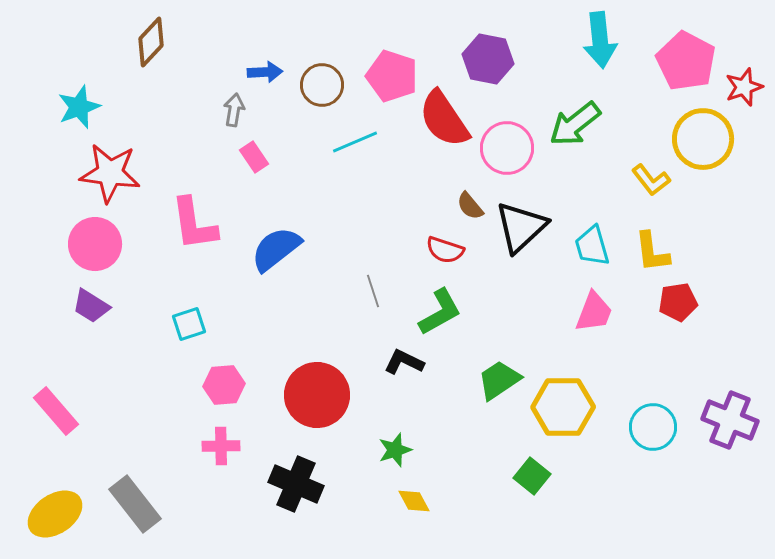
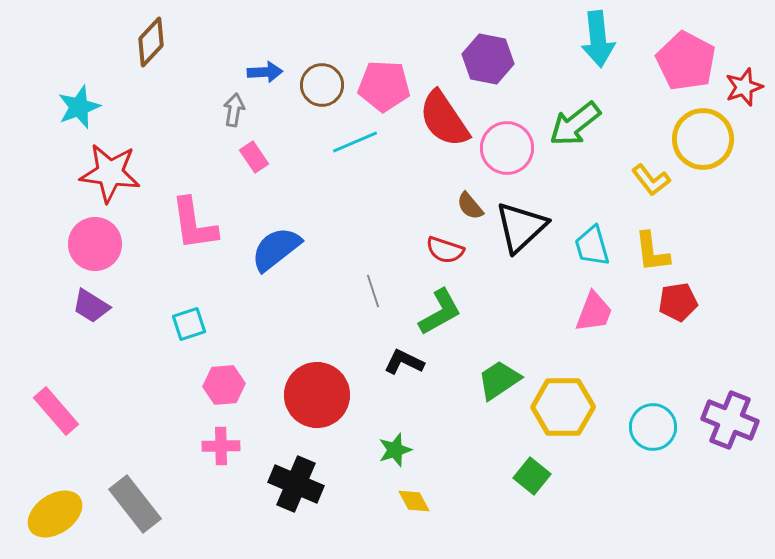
cyan arrow at (600, 40): moved 2 px left, 1 px up
pink pentagon at (392, 76): moved 8 px left, 10 px down; rotated 15 degrees counterclockwise
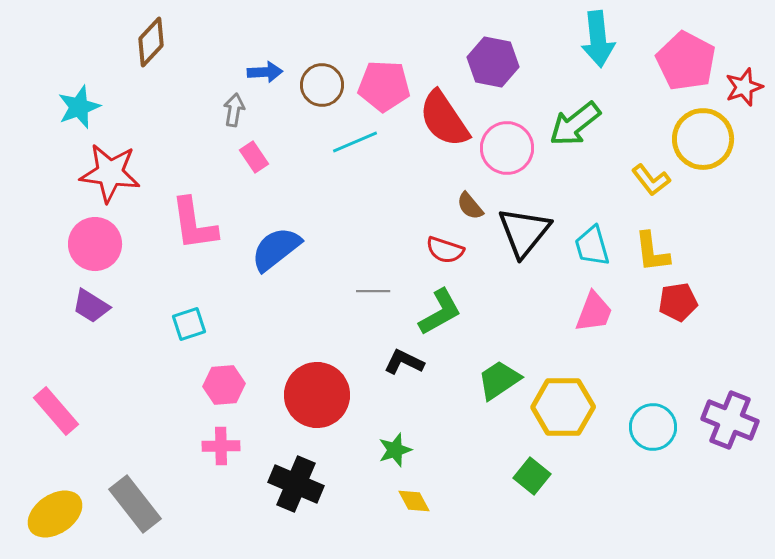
purple hexagon at (488, 59): moved 5 px right, 3 px down
black triangle at (521, 227): moved 3 px right, 5 px down; rotated 8 degrees counterclockwise
gray line at (373, 291): rotated 72 degrees counterclockwise
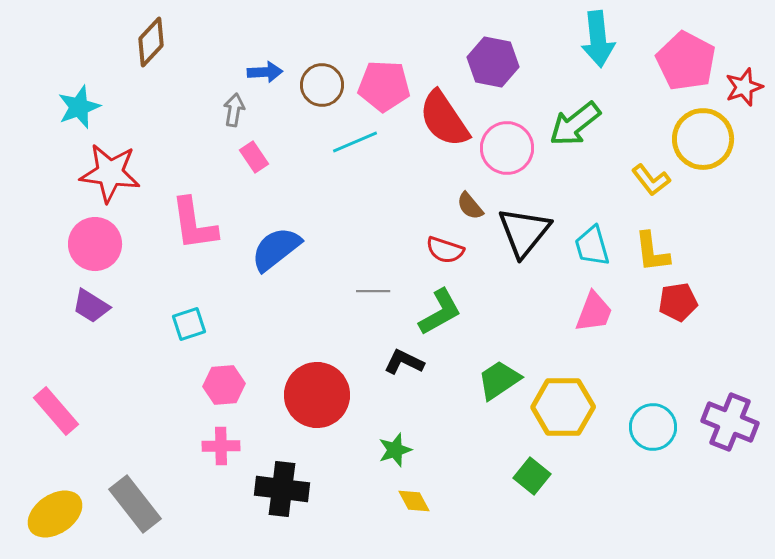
purple cross at (730, 420): moved 2 px down
black cross at (296, 484): moved 14 px left, 5 px down; rotated 16 degrees counterclockwise
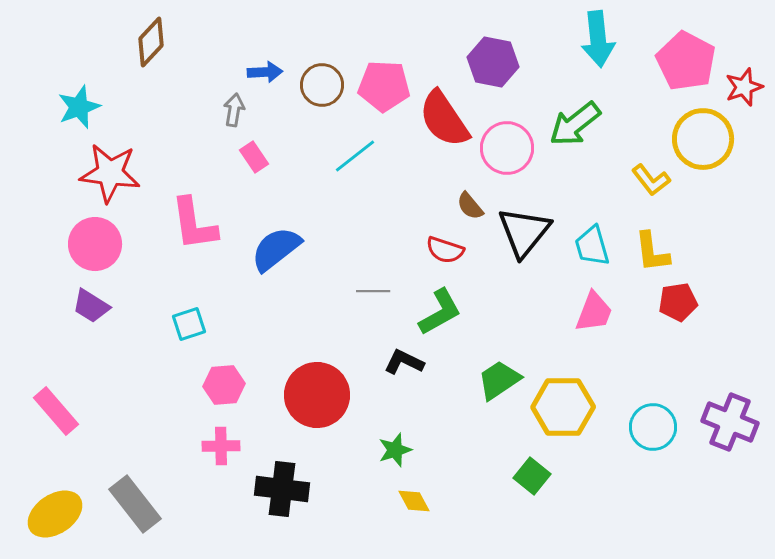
cyan line at (355, 142): moved 14 px down; rotated 15 degrees counterclockwise
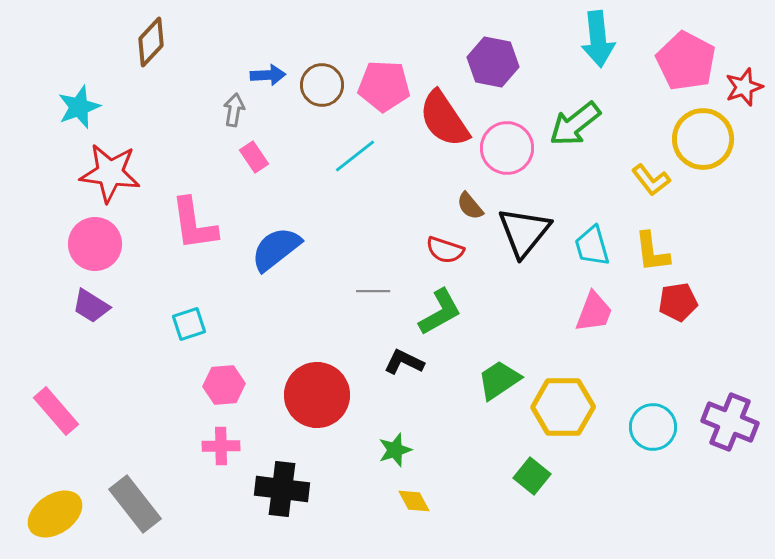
blue arrow at (265, 72): moved 3 px right, 3 px down
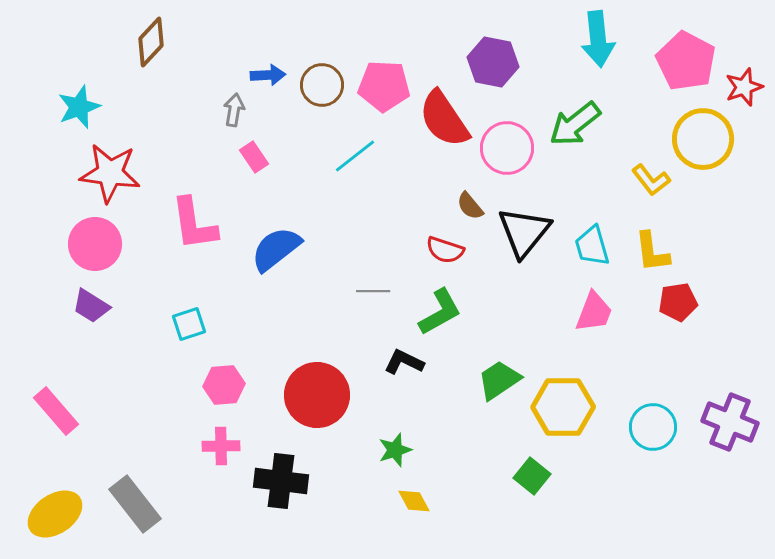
black cross at (282, 489): moved 1 px left, 8 px up
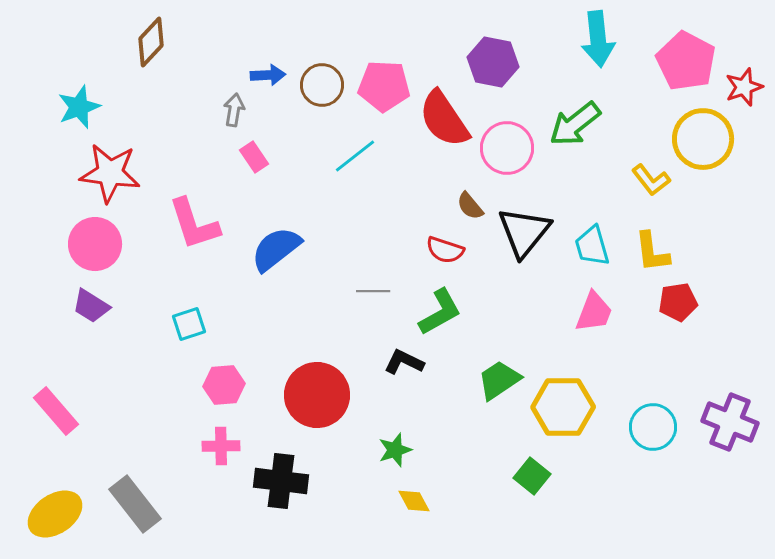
pink L-shape at (194, 224): rotated 10 degrees counterclockwise
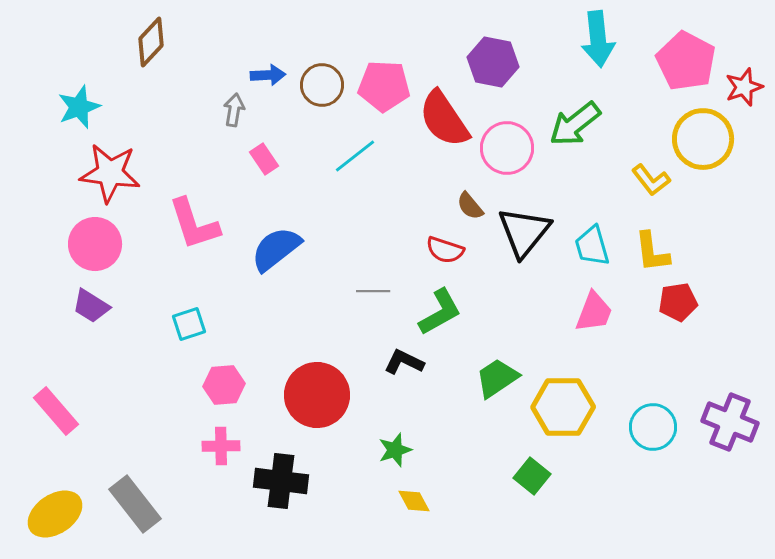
pink rectangle at (254, 157): moved 10 px right, 2 px down
green trapezoid at (499, 380): moved 2 px left, 2 px up
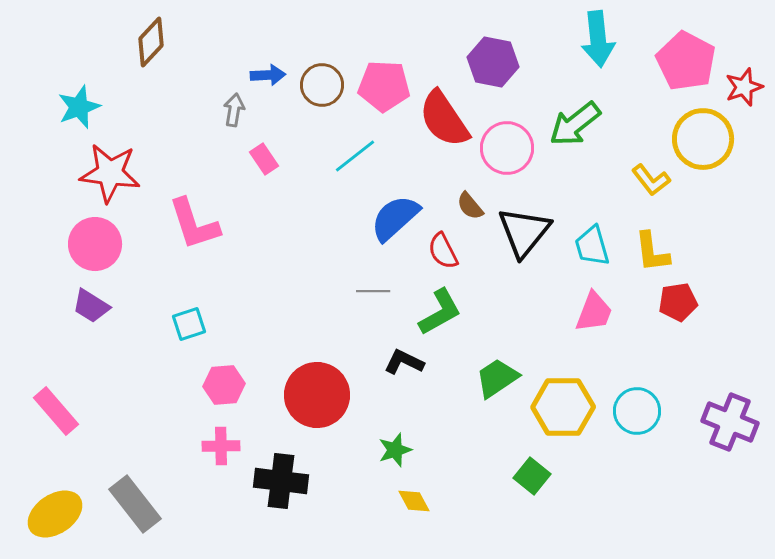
blue semicircle at (276, 249): moved 119 px right, 31 px up; rotated 4 degrees counterclockwise
red semicircle at (445, 250): moved 2 px left, 1 px down; rotated 45 degrees clockwise
cyan circle at (653, 427): moved 16 px left, 16 px up
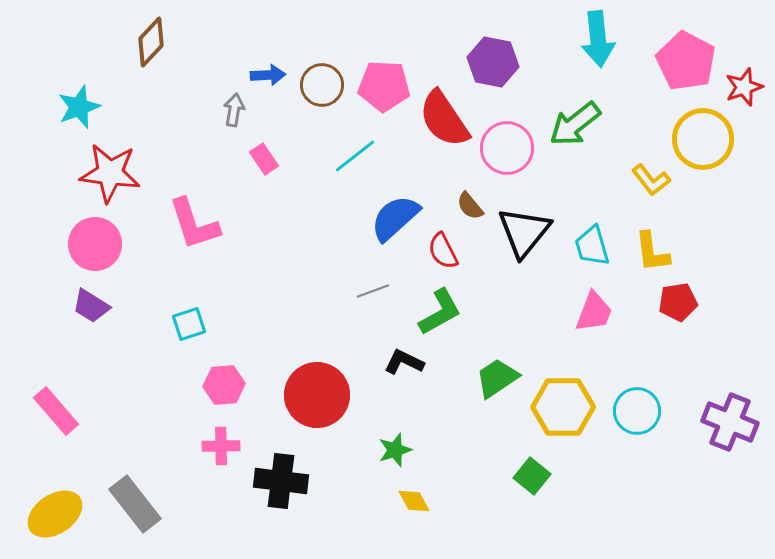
gray line at (373, 291): rotated 20 degrees counterclockwise
